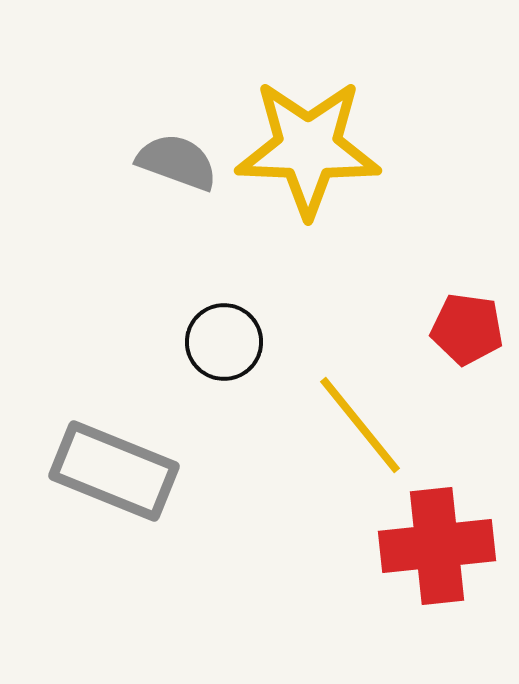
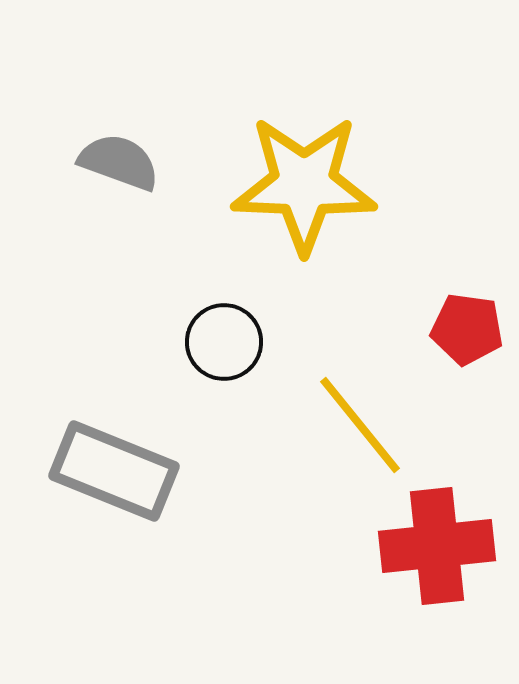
yellow star: moved 4 px left, 36 px down
gray semicircle: moved 58 px left
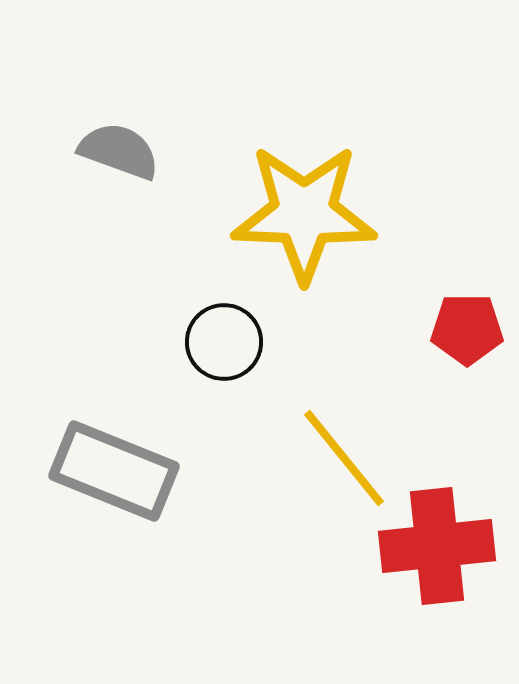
gray semicircle: moved 11 px up
yellow star: moved 29 px down
red pentagon: rotated 8 degrees counterclockwise
yellow line: moved 16 px left, 33 px down
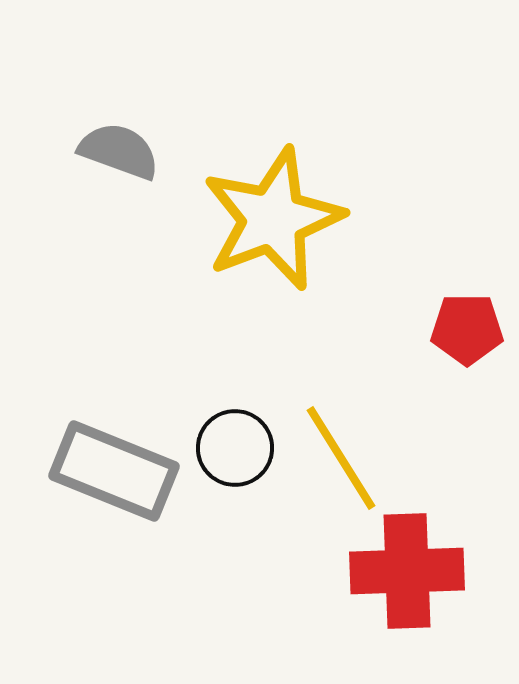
yellow star: moved 31 px left, 6 px down; rotated 23 degrees counterclockwise
black circle: moved 11 px right, 106 px down
yellow line: moved 3 px left; rotated 7 degrees clockwise
red cross: moved 30 px left, 25 px down; rotated 4 degrees clockwise
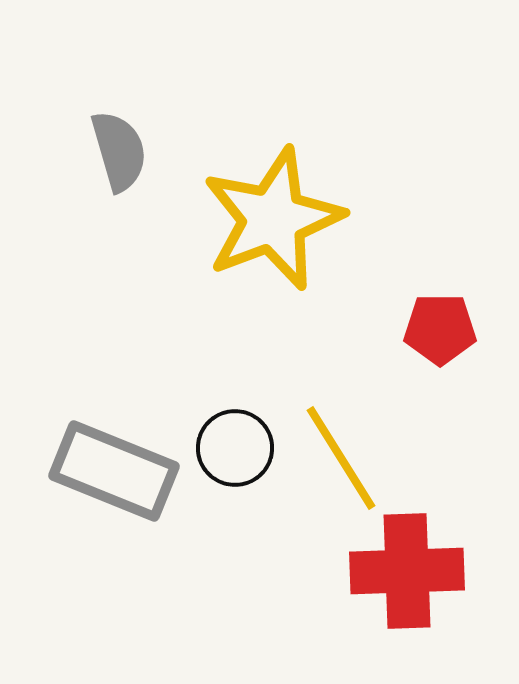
gray semicircle: rotated 54 degrees clockwise
red pentagon: moved 27 px left
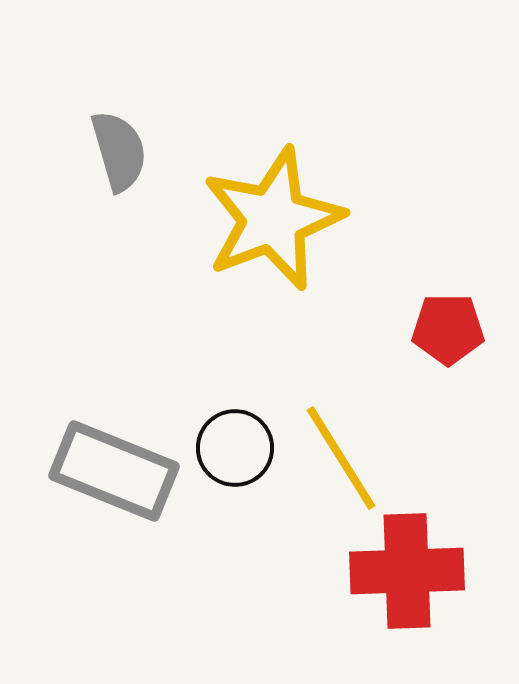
red pentagon: moved 8 px right
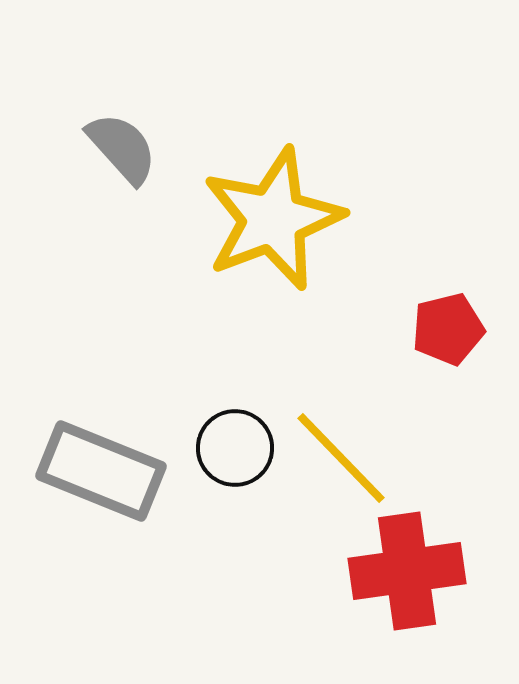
gray semicircle: moved 3 px right, 3 px up; rotated 26 degrees counterclockwise
red pentagon: rotated 14 degrees counterclockwise
yellow line: rotated 12 degrees counterclockwise
gray rectangle: moved 13 px left
red cross: rotated 6 degrees counterclockwise
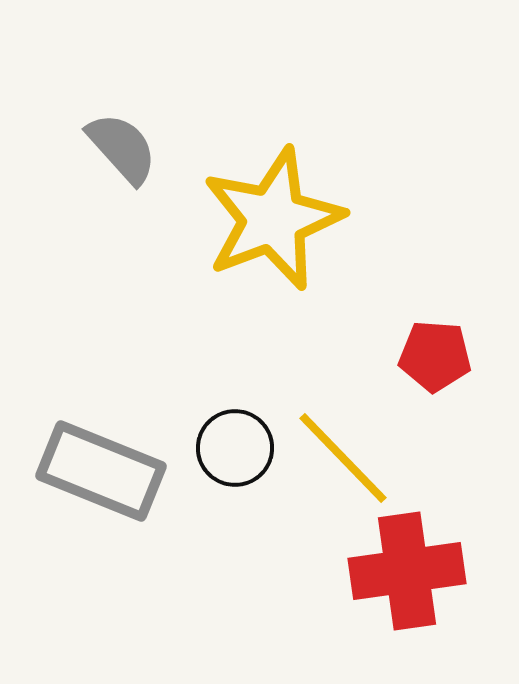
red pentagon: moved 13 px left, 27 px down; rotated 18 degrees clockwise
yellow line: moved 2 px right
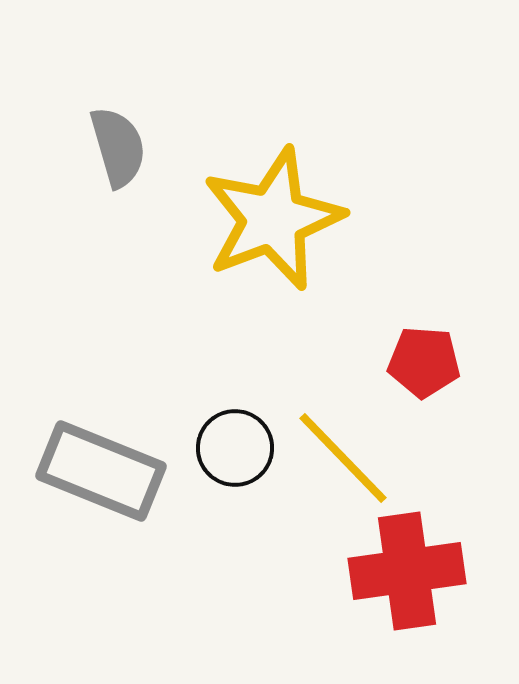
gray semicircle: moved 4 px left, 1 px up; rotated 26 degrees clockwise
red pentagon: moved 11 px left, 6 px down
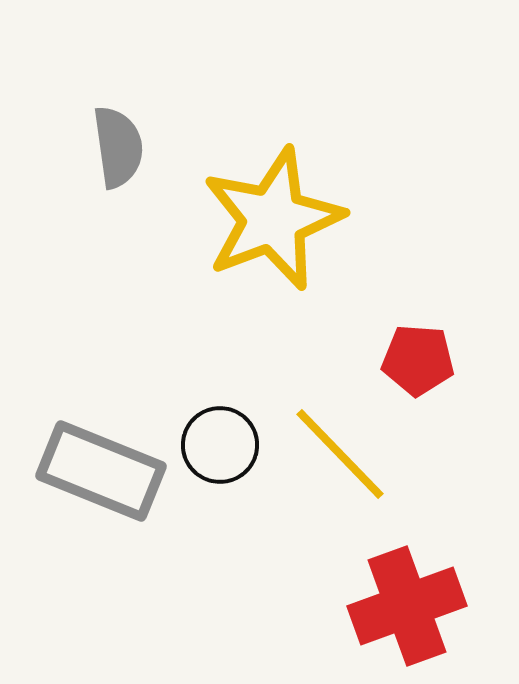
gray semicircle: rotated 8 degrees clockwise
red pentagon: moved 6 px left, 2 px up
black circle: moved 15 px left, 3 px up
yellow line: moved 3 px left, 4 px up
red cross: moved 35 px down; rotated 12 degrees counterclockwise
